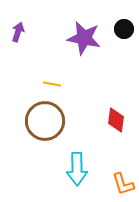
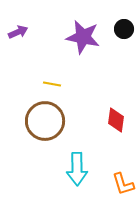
purple arrow: rotated 48 degrees clockwise
purple star: moved 1 px left, 1 px up
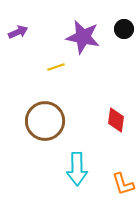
yellow line: moved 4 px right, 17 px up; rotated 30 degrees counterclockwise
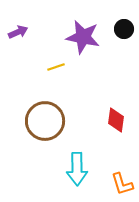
orange L-shape: moved 1 px left
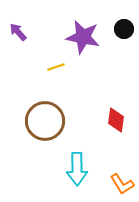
purple arrow: rotated 108 degrees counterclockwise
orange L-shape: rotated 15 degrees counterclockwise
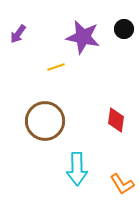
purple arrow: moved 2 px down; rotated 102 degrees counterclockwise
